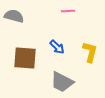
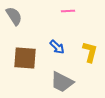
gray semicircle: rotated 42 degrees clockwise
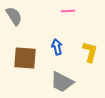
blue arrow: rotated 147 degrees counterclockwise
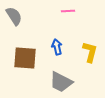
gray trapezoid: moved 1 px left
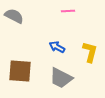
gray semicircle: rotated 30 degrees counterclockwise
blue arrow: rotated 49 degrees counterclockwise
brown square: moved 5 px left, 13 px down
gray trapezoid: moved 4 px up
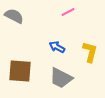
pink line: moved 1 px down; rotated 24 degrees counterclockwise
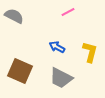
brown square: rotated 20 degrees clockwise
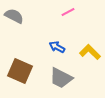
yellow L-shape: rotated 60 degrees counterclockwise
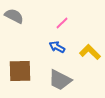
pink line: moved 6 px left, 11 px down; rotated 16 degrees counterclockwise
brown square: rotated 25 degrees counterclockwise
gray trapezoid: moved 1 px left, 2 px down
